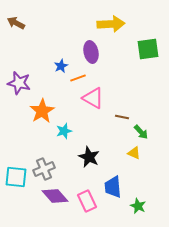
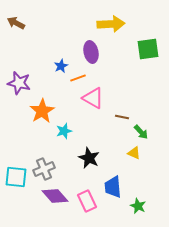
black star: moved 1 px down
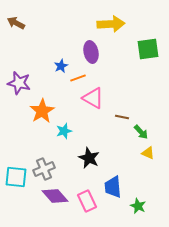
yellow triangle: moved 14 px right
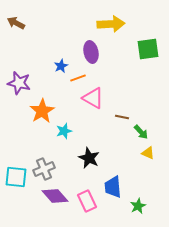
green star: rotated 21 degrees clockwise
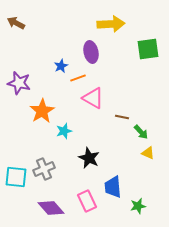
purple diamond: moved 4 px left, 12 px down
green star: rotated 14 degrees clockwise
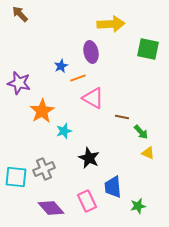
brown arrow: moved 4 px right, 9 px up; rotated 18 degrees clockwise
green square: rotated 20 degrees clockwise
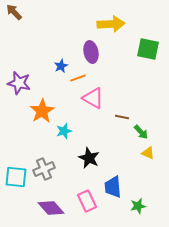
brown arrow: moved 6 px left, 2 px up
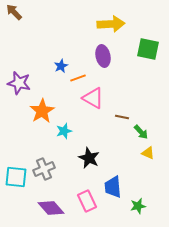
purple ellipse: moved 12 px right, 4 px down
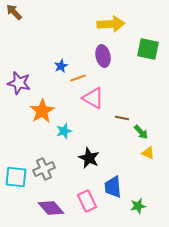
brown line: moved 1 px down
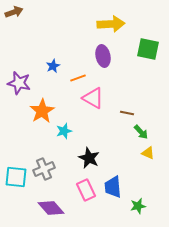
brown arrow: rotated 114 degrees clockwise
blue star: moved 8 px left
brown line: moved 5 px right, 5 px up
pink rectangle: moved 1 px left, 11 px up
